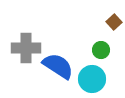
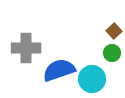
brown square: moved 9 px down
green circle: moved 11 px right, 3 px down
blue semicircle: moved 1 px right, 4 px down; rotated 52 degrees counterclockwise
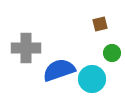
brown square: moved 14 px left, 7 px up; rotated 28 degrees clockwise
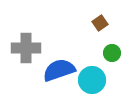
brown square: moved 1 px up; rotated 21 degrees counterclockwise
cyan circle: moved 1 px down
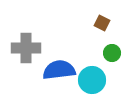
brown square: moved 2 px right; rotated 28 degrees counterclockwise
blue semicircle: rotated 12 degrees clockwise
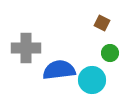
green circle: moved 2 px left
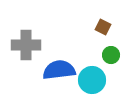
brown square: moved 1 px right, 4 px down
gray cross: moved 3 px up
green circle: moved 1 px right, 2 px down
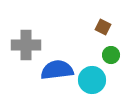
blue semicircle: moved 2 px left
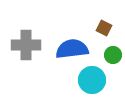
brown square: moved 1 px right, 1 px down
green circle: moved 2 px right
blue semicircle: moved 15 px right, 21 px up
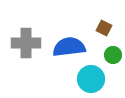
gray cross: moved 2 px up
blue semicircle: moved 3 px left, 2 px up
cyan circle: moved 1 px left, 1 px up
